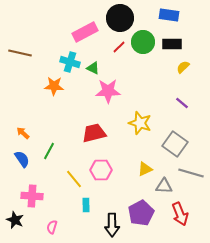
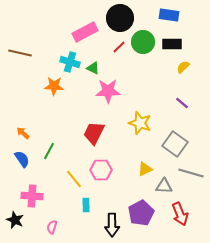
red trapezoid: rotated 50 degrees counterclockwise
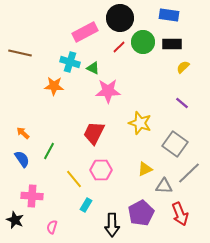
gray line: moved 2 px left; rotated 60 degrees counterclockwise
cyan rectangle: rotated 32 degrees clockwise
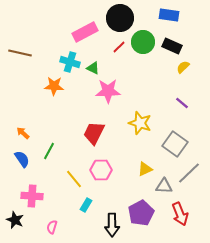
black rectangle: moved 2 px down; rotated 24 degrees clockwise
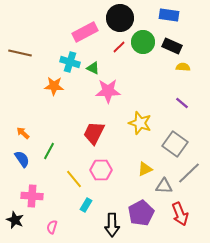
yellow semicircle: rotated 48 degrees clockwise
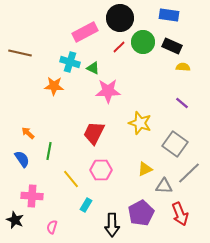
orange arrow: moved 5 px right
green line: rotated 18 degrees counterclockwise
yellow line: moved 3 px left
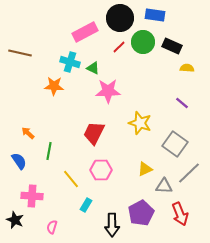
blue rectangle: moved 14 px left
yellow semicircle: moved 4 px right, 1 px down
blue semicircle: moved 3 px left, 2 px down
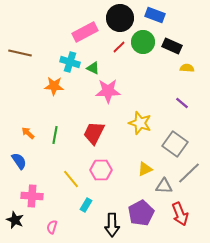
blue rectangle: rotated 12 degrees clockwise
green line: moved 6 px right, 16 px up
